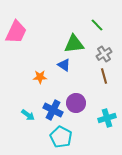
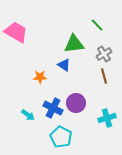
pink trapezoid: rotated 85 degrees counterclockwise
blue cross: moved 2 px up
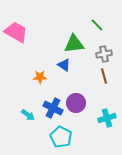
gray cross: rotated 21 degrees clockwise
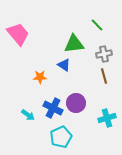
pink trapezoid: moved 2 px right, 2 px down; rotated 20 degrees clockwise
cyan pentagon: rotated 20 degrees clockwise
